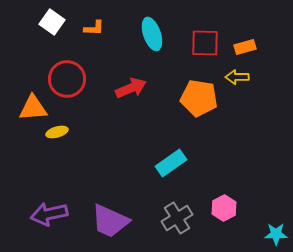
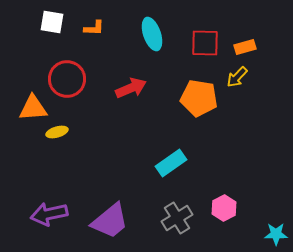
white square: rotated 25 degrees counterclockwise
yellow arrow: rotated 45 degrees counterclockwise
purple trapezoid: rotated 63 degrees counterclockwise
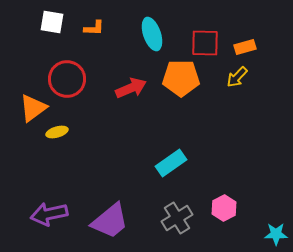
orange pentagon: moved 18 px left, 20 px up; rotated 9 degrees counterclockwise
orange triangle: rotated 32 degrees counterclockwise
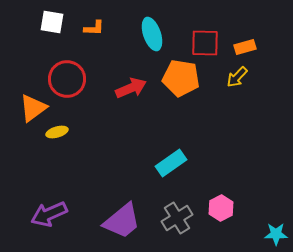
orange pentagon: rotated 9 degrees clockwise
pink hexagon: moved 3 px left
purple arrow: rotated 12 degrees counterclockwise
purple trapezoid: moved 12 px right
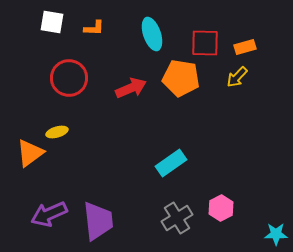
red circle: moved 2 px right, 1 px up
orange triangle: moved 3 px left, 45 px down
purple trapezoid: moved 24 px left; rotated 57 degrees counterclockwise
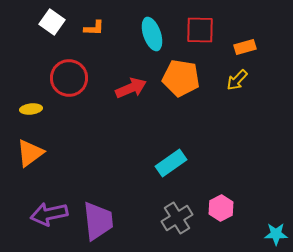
white square: rotated 25 degrees clockwise
red square: moved 5 px left, 13 px up
yellow arrow: moved 3 px down
yellow ellipse: moved 26 px left, 23 px up; rotated 10 degrees clockwise
purple arrow: rotated 12 degrees clockwise
